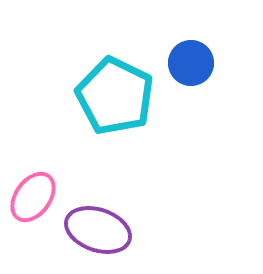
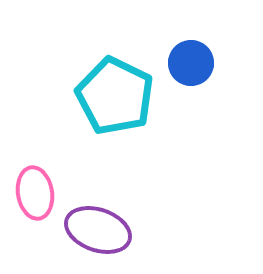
pink ellipse: moved 2 px right, 4 px up; rotated 45 degrees counterclockwise
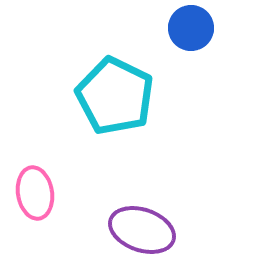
blue circle: moved 35 px up
purple ellipse: moved 44 px right
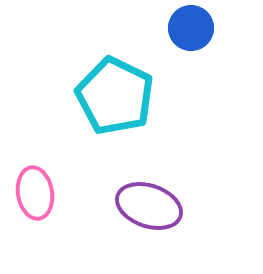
purple ellipse: moved 7 px right, 24 px up
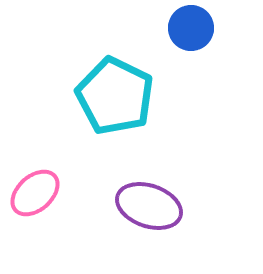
pink ellipse: rotated 57 degrees clockwise
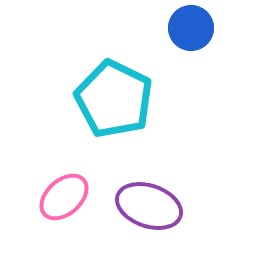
cyan pentagon: moved 1 px left, 3 px down
pink ellipse: moved 29 px right, 4 px down
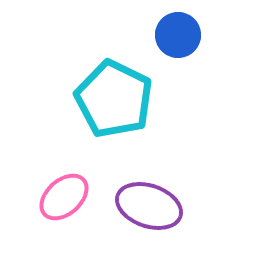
blue circle: moved 13 px left, 7 px down
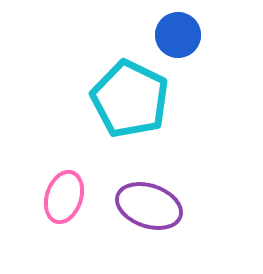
cyan pentagon: moved 16 px right
pink ellipse: rotated 30 degrees counterclockwise
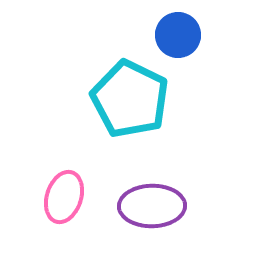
purple ellipse: moved 3 px right; rotated 20 degrees counterclockwise
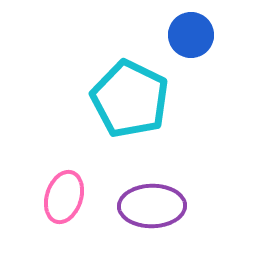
blue circle: moved 13 px right
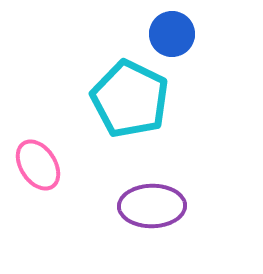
blue circle: moved 19 px left, 1 px up
pink ellipse: moved 26 px left, 32 px up; rotated 51 degrees counterclockwise
